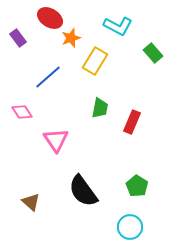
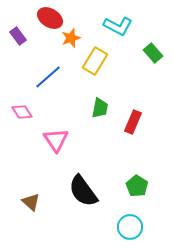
purple rectangle: moved 2 px up
red rectangle: moved 1 px right
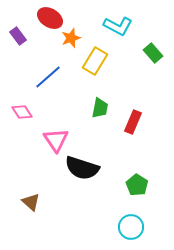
green pentagon: moved 1 px up
black semicircle: moved 1 px left, 23 px up; rotated 36 degrees counterclockwise
cyan circle: moved 1 px right
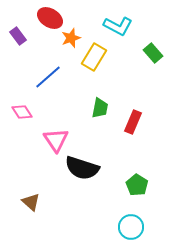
yellow rectangle: moved 1 px left, 4 px up
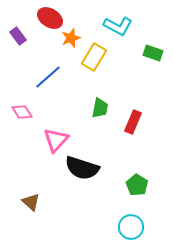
green rectangle: rotated 30 degrees counterclockwise
pink triangle: rotated 16 degrees clockwise
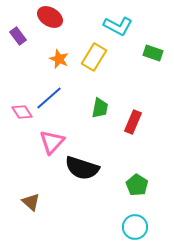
red ellipse: moved 1 px up
orange star: moved 12 px left, 21 px down; rotated 30 degrees counterclockwise
blue line: moved 1 px right, 21 px down
pink triangle: moved 4 px left, 2 px down
cyan circle: moved 4 px right
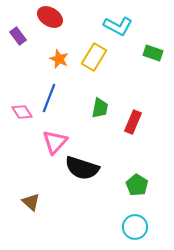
blue line: rotated 28 degrees counterclockwise
pink triangle: moved 3 px right
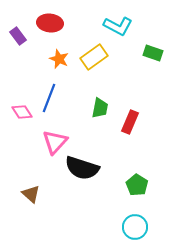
red ellipse: moved 6 px down; rotated 25 degrees counterclockwise
yellow rectangle: rotated 24 degrees clockwise
red rectangle: moved 3 px left
brown triangle: moved 8 px up
